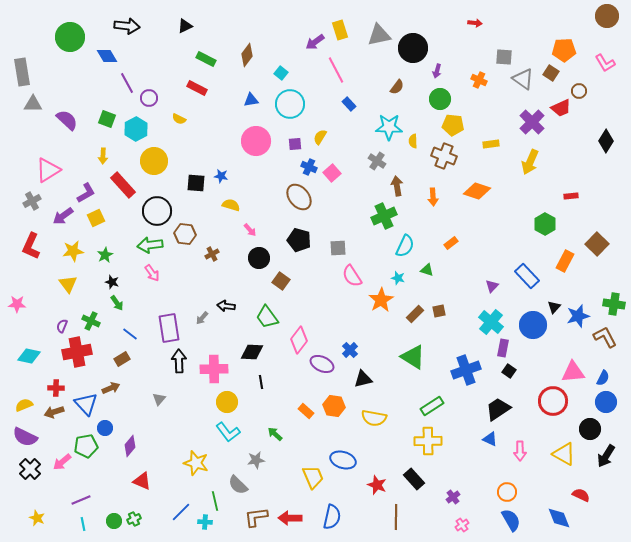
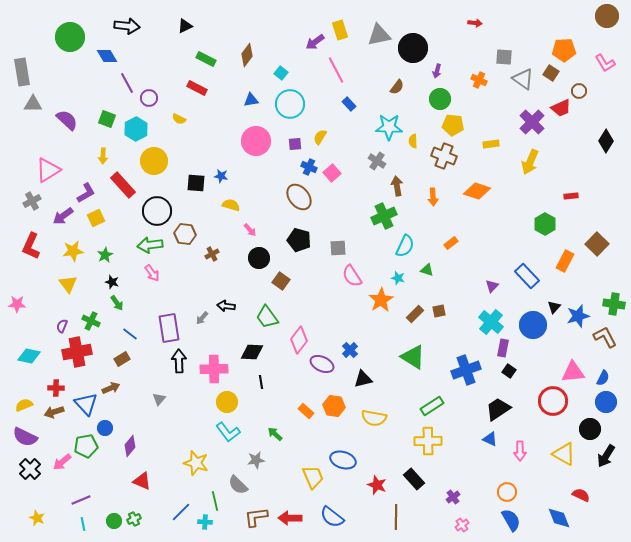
blue semicircle at (332, 517): rotated 115 degrees clockwise
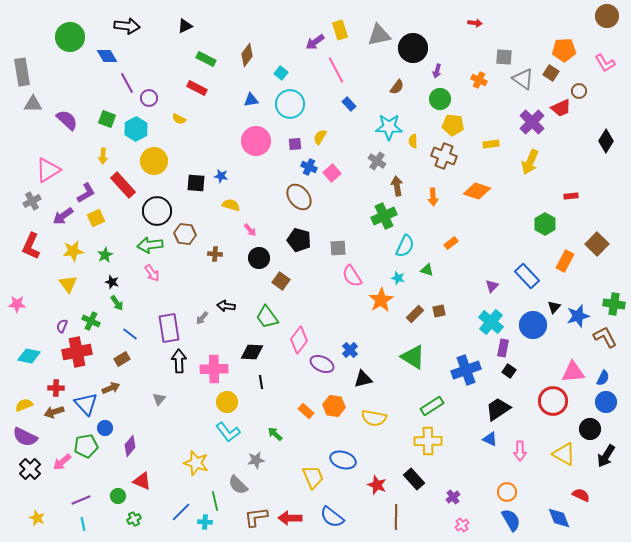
brown cross at (212, 254): moved 3 px right; rotated 32 degrees clockwise
green circle at (114, 521): moved 4 px right, 25 px up
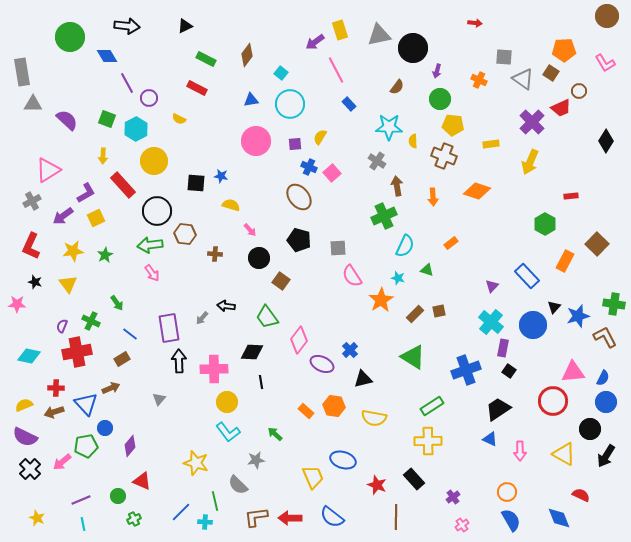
black star at (112, 282): moved 77 px left
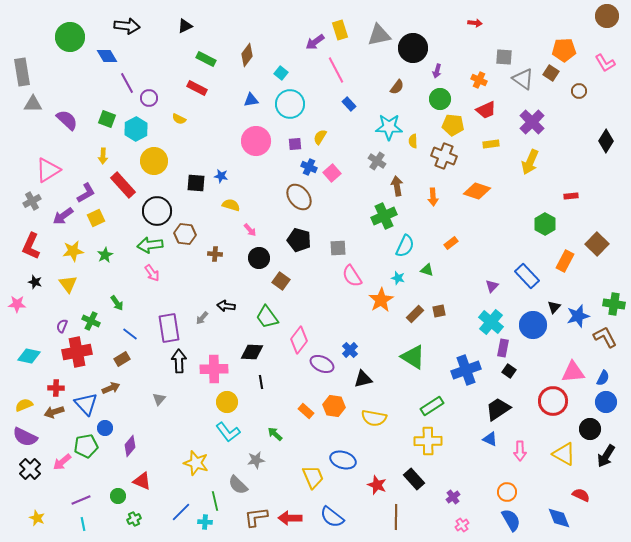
red trapezoid at (561, 108): moved 75 px left, 2 px down
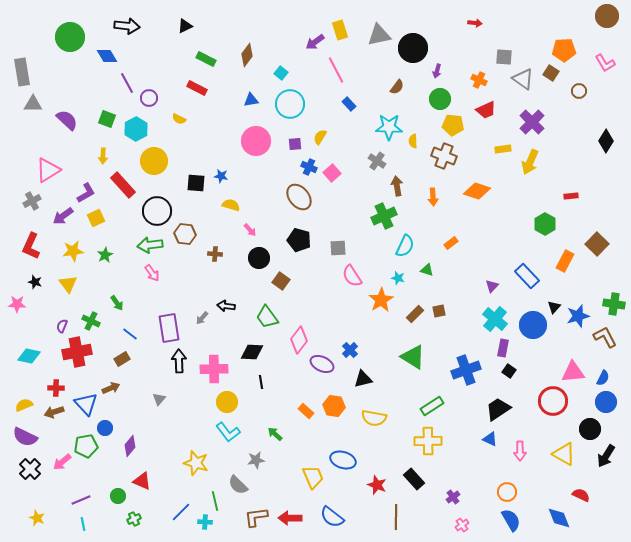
yellow rectangle at (491, 144): moved 12 px right, 5 px down
cyan cross at (491, 322): moved 4 px right, 3 px up
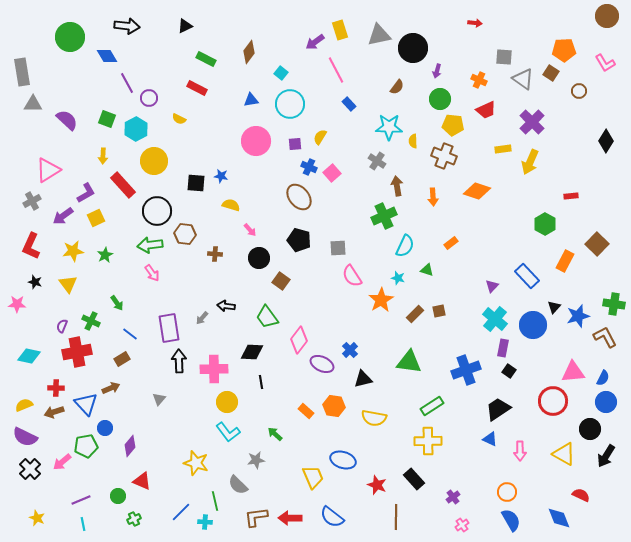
brown diamond at (247, 55): moved 2 px right, 3 px up
green triangle at (413, 357): moved 4 px left, 5 px down; rotated 24 degrees counterclockwise
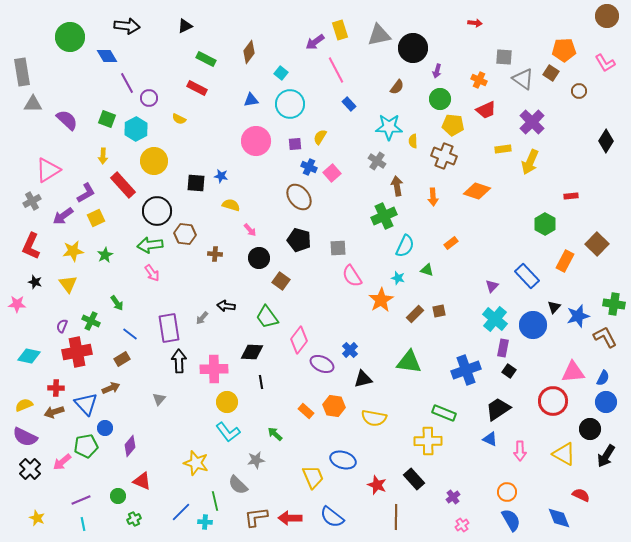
green rectangle at (432, 406): moved 12 px right, 7 px down; rotated 55 degrees clockwise
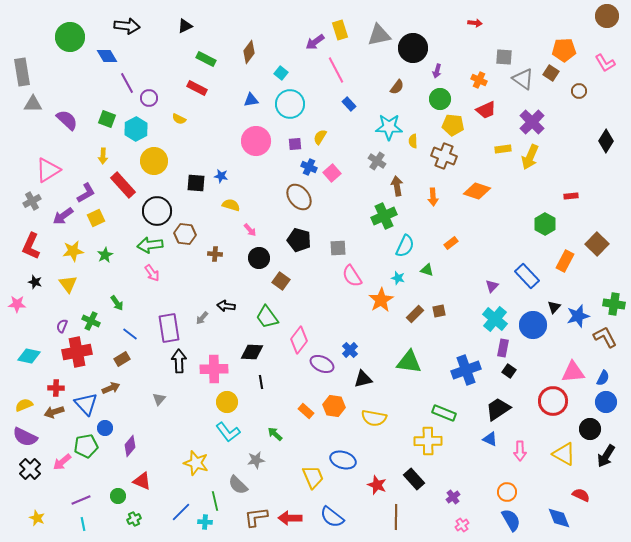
yellow arrow at (530, 162): moved 5 px up
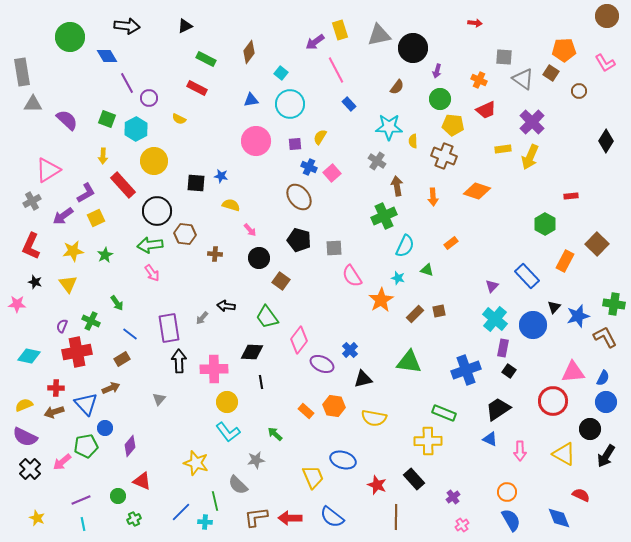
gray square at (338, 248): moved 4 px left
